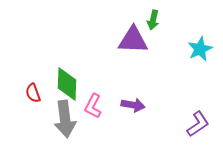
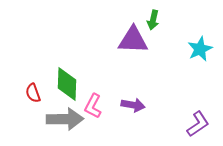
gray arrow: rotated 84 degrees counterclockwise
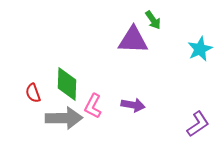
green arrow: rotated 48 degrees counterclockwise
gray arrow: moved 1 px left, 1 px up
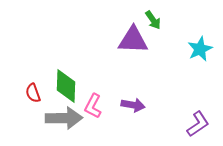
green diamond: moved 1 px left, 2 px down
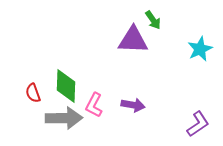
pink L-shape: moved 1 px right, 1 px up
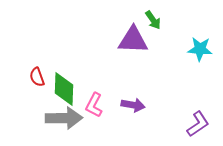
cyan star: rotated 30 degrees clockwise
green diamond: moved 2 px left, 3 px down
red semicircle: moved 4 px right, 16 px up
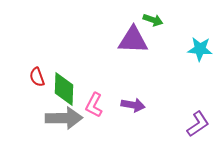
green arrow: rotated 36 degrees counterclockwise
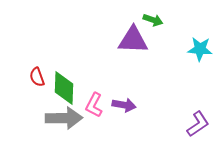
green diamond: moved 1 px up
purple arrow: moved 9 px left
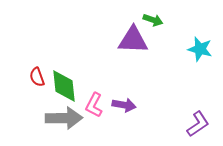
cyan star: rotated 10 degrees clockwise
green diamond: moved 2 px up; rotated 8 degrees counterclockwise
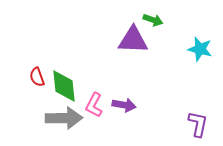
purple L-shape: rotated 44 degrees counterclockwise
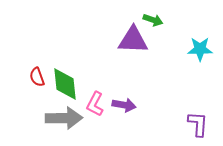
cyan star: rotated 15 degrees counterclockwise
green diamond: moved 1 px right, 2 px up
pink L-shape: moved 1 px right, 1 px up
purple L-shape: rotated 8 degrees counterclockwise
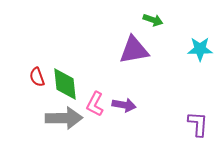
purple triangle: moved 1 px right, 10 px down; rotated 12 degrees counterclockwise
